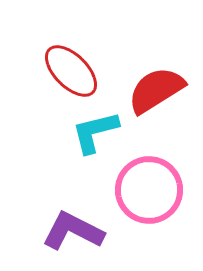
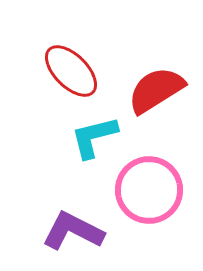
cyan L-shape: moved 1 px left, 5 px down
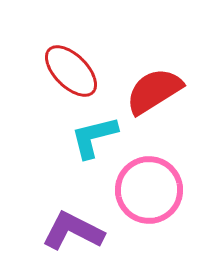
red semicircle: moved 2 px left, 1 px down
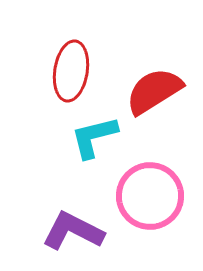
red ellipse: rotated 54 degrees clockwise
pink circle: moved 1 px right, 6 px down
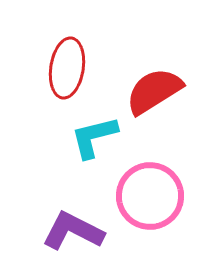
red ellipse: moved 4 px left, 3 px up
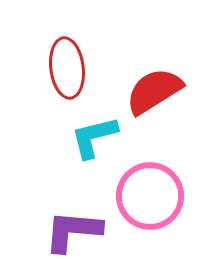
red ellipse: rotated 16 degrees counterclockwise
purple L-shape: rotated 22 degrees counterclockwise
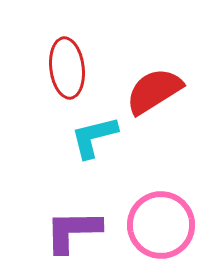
pink circle: moved 11 px right, 29 px down
purple L-shape: rotated 6 degrees counterclockwise
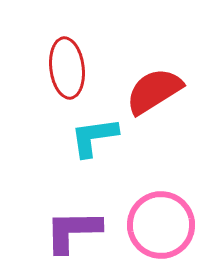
cyan L-shape: rotated 6 degrees clockwise
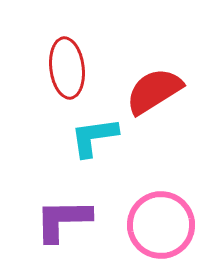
purple L-shape: moved 10 px left, 11 px up
